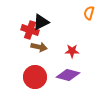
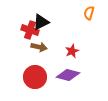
red star: rotated 24 degrees counterclockwise
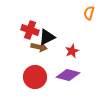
black triangle: moved 6 px right, 15 px down
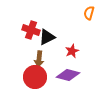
red cross: moved 1 px right
brown arrow: moved 12 px down; rotated 84 degrees clockwise
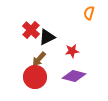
red cross: rotated 24 degrees clockwise
red star: rotated 16 degrees clockwise
brown arrow: rotated 35 degrees clockwise
purple diamond: moved 6 px right, 1 px down
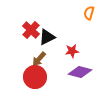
purple diamond: moved 6 px right, 4 px up
